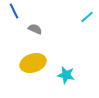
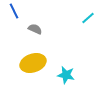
cyan line: moved 1 px right, 1 px down
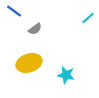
blue line: rotated 28 degrees counterclockwise
gray semicircle: rotated 120 degrees clockwise
yellow ellipse: moved 4 px left
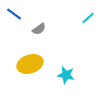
blue line: moved 3 px down
gray semicircle: moved 4 px right
yellow ellipse: moved 1 px right, 1 px down
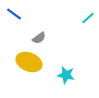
gray semicircle: moved 9 px down
yellow ellipse: moved 1 px left, 2 px up; rotated 40 degrees clockwise
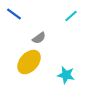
cyan line: moved 17 px left, 2 px up
yellow ellipse: rotated 70 degrees counterclockwise
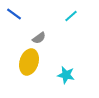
yellow ellipse: rotated 25 degrees counterclockwise
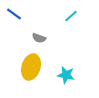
gray semicircle: rotated 56 degrees clockwise
yellow ellipse: moved 2 px right, 5 px down
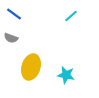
gray semicircle: moved 28 px left
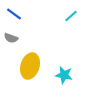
yellow ellipse: moved 1 px left, 1 px up
cyan star: moved 2 px left
